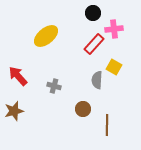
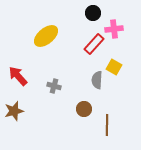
brown circle: moved 1 px right
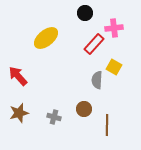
black circle: moved 8 px left
pink cross: moved 1 px up
yellow ellipse: moved 2 px down
gray cross: moved 31 px down
brown star: moved 5 px right, 2 px down
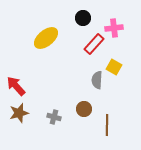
black circle: moved 2 px left, 5 px down
red arrow: moved 2 px left, 10 px down
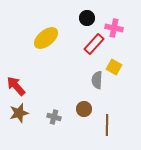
black circle: moved 4 px right
pink cross: rotated 18 degrees clockwise
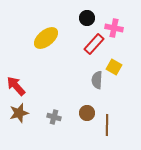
brown circle: moved 3 px right, 4 px down
